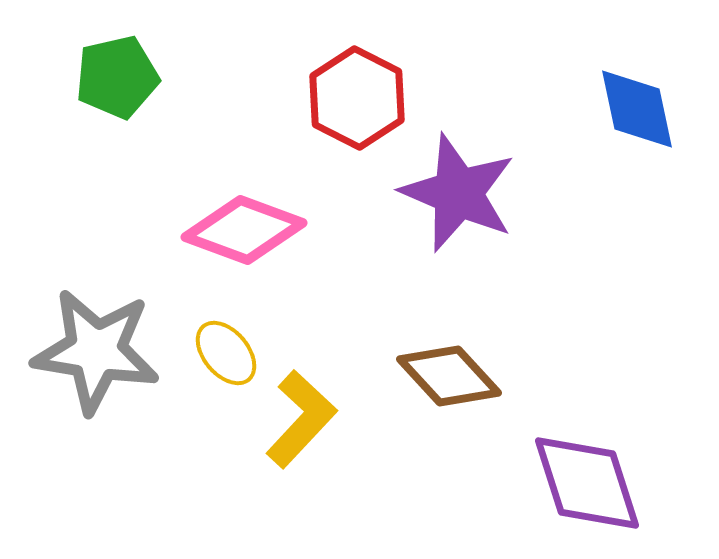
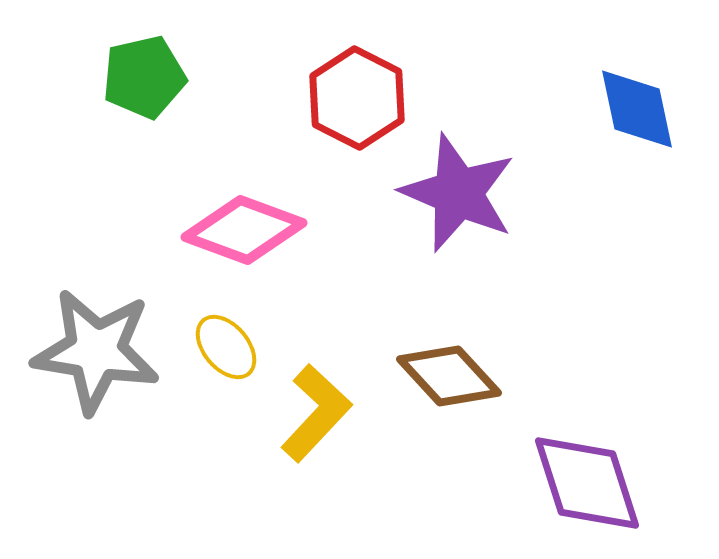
green pentagon: moved 27 px right
yellow ellipse: moved 6 px up
yellow L-shape: moved 15 px right, 6 px up
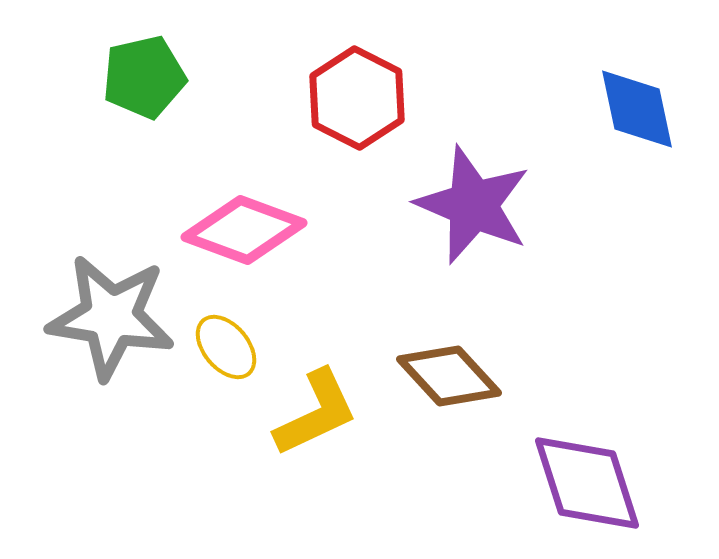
purple star: moved 15 px right, 12 px down
gray star: moved 15 px right, 34 px up
yellow L-shape: rotated 22 degrees clockwise
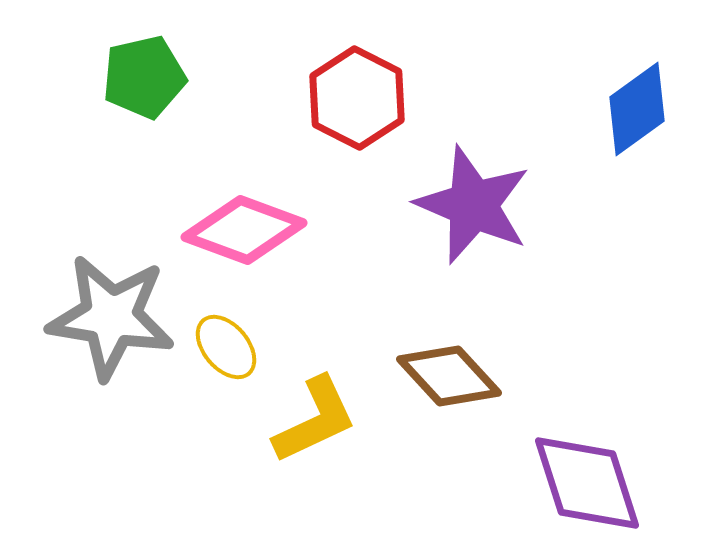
blue diamond: rotated 66 degrees clockwise
yellow L-shape: moved 1 px left, 7 px down
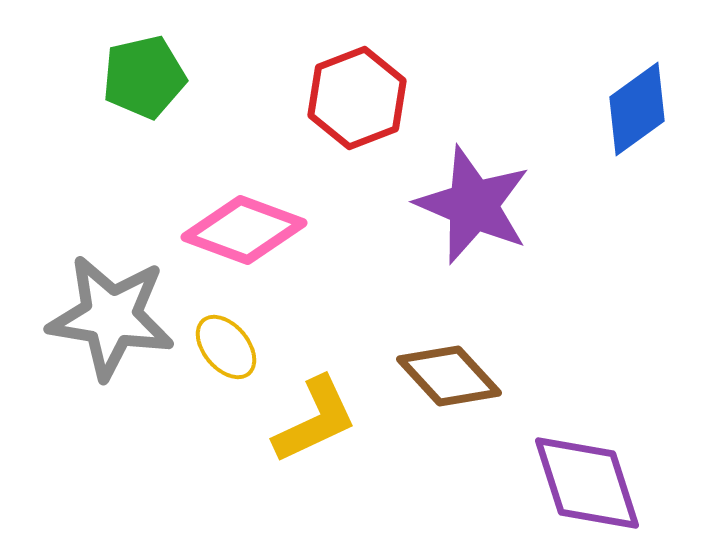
red hexagon: rotated 12 degrees clockwise
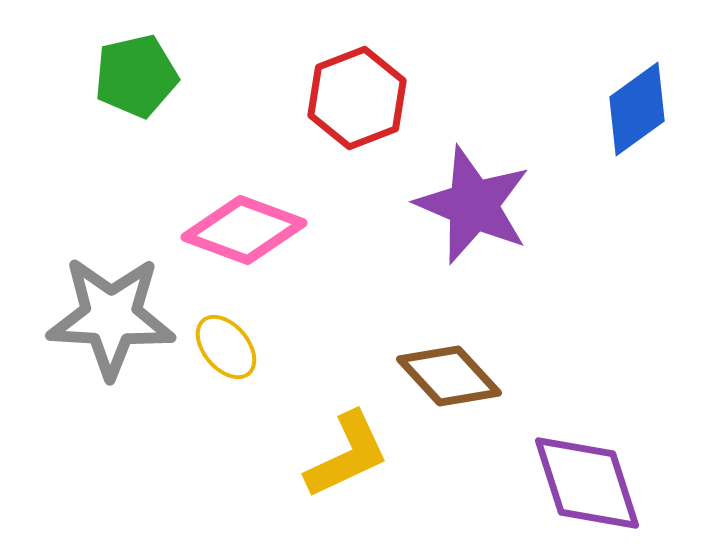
green pentagon: moved 8 px left, 1 px up
gray star: rotated 6 degrees counterclockwise
yellow L-shape: moved 32 px right, 35 px down
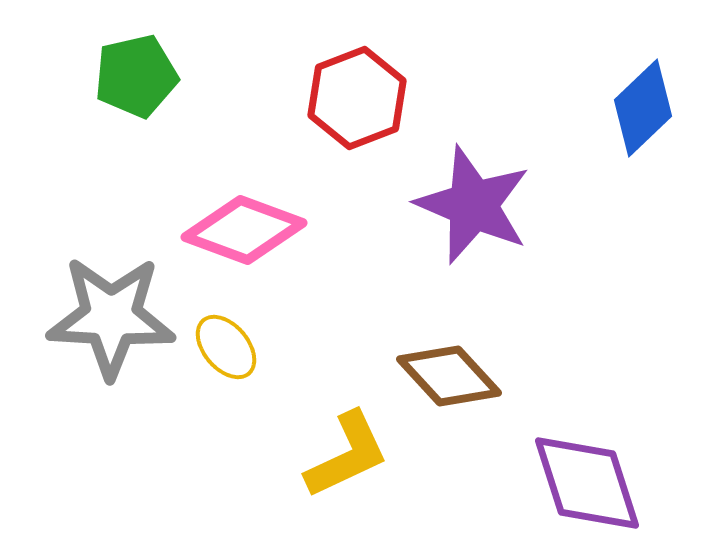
blue diamond: moved 6 px right, 1 px up; rotated 8 degrees counterclockwise
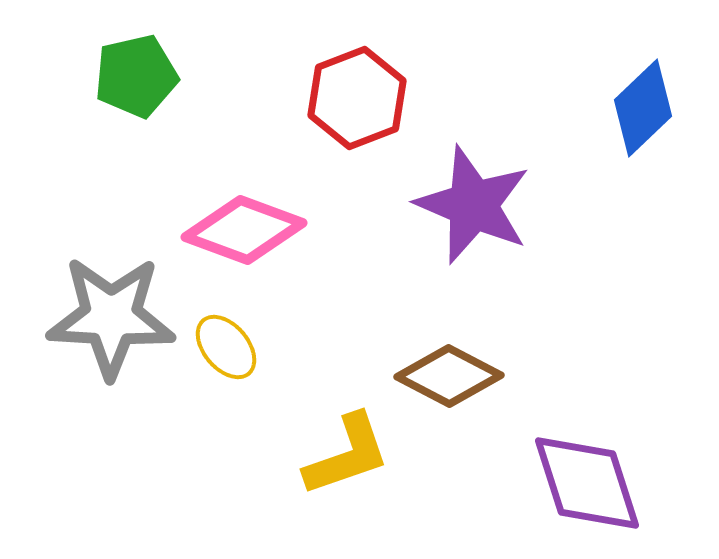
brown diamond: rotated 20 degrees counterclockwise
yellow L-shape: rotated 6 degrees clockwise
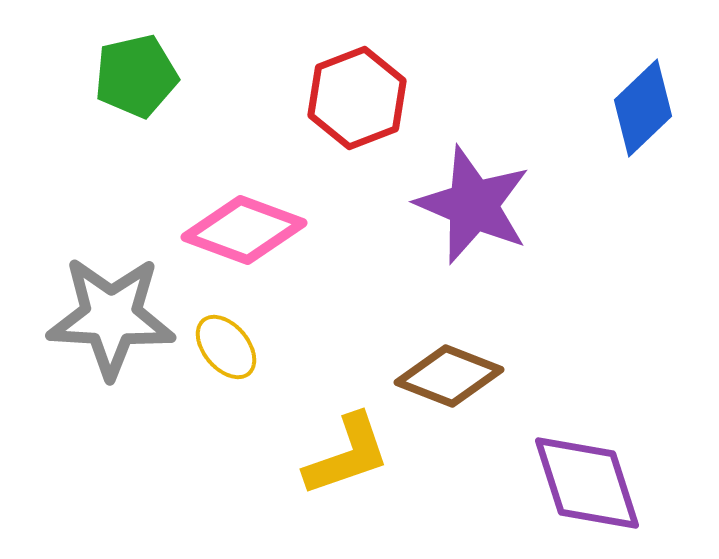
brown diamond: rotated 6 degrees counterclockwise
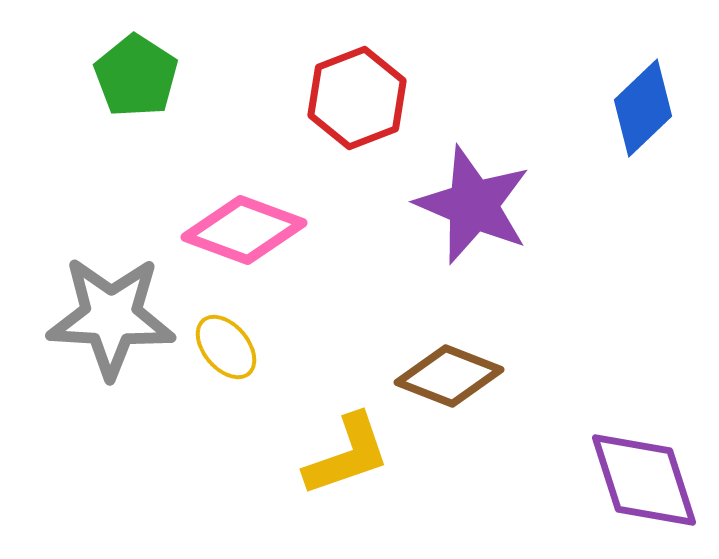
green pentagon: rotated 26 degrees counterclockwise
purple diamond: moved 57 px right, 3 px up
